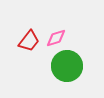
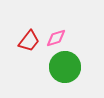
green circle: moved 2 px left, 1 px down
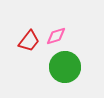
pink diamond: moved 2 px up
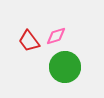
red trapezoid: rotated 105 degrees clockwise
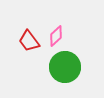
pink diamond: rotated 25 degrees counterclockwise
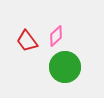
red trapezoid: moved 2 px left
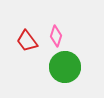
pink diamond: rotated 30 degrees counterclockwise
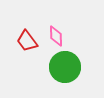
pink diamond: rotated 20 degrees counterclockwise
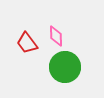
red trapezoid: moved 2 px down
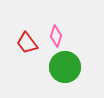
pink diamond: rotated 20 degrees clockwise
